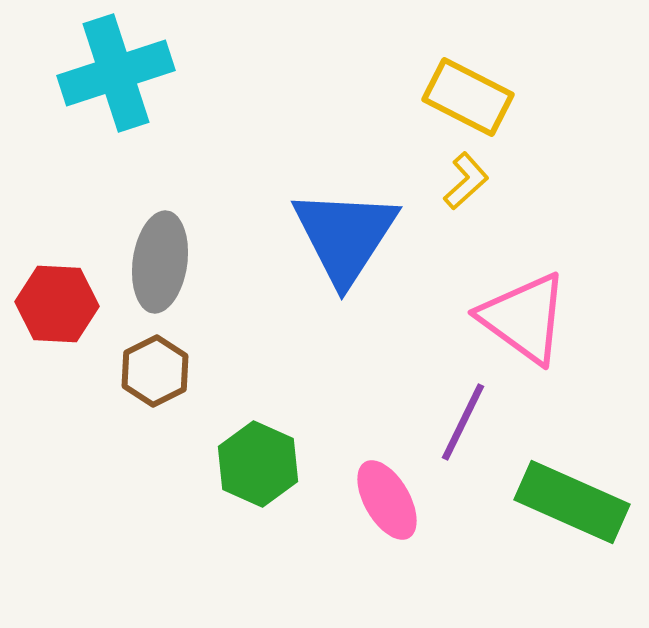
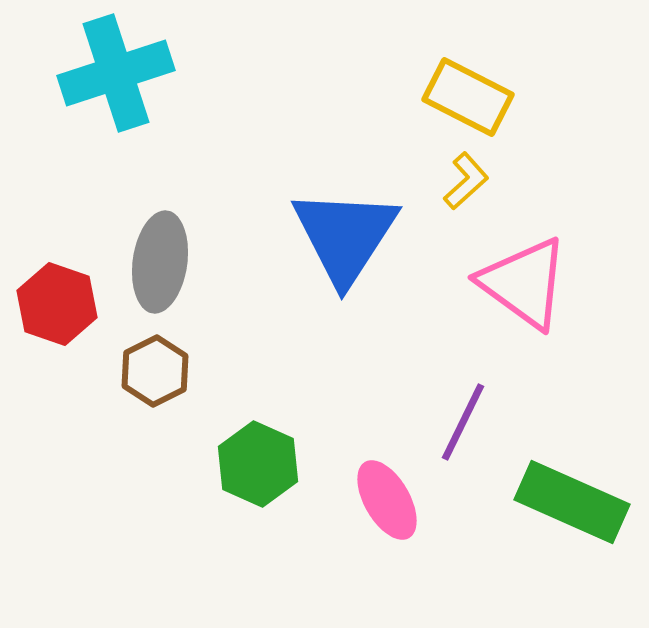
red hexagon: rotated 16 degrees clockwise
pink triangle: moved 35 px up
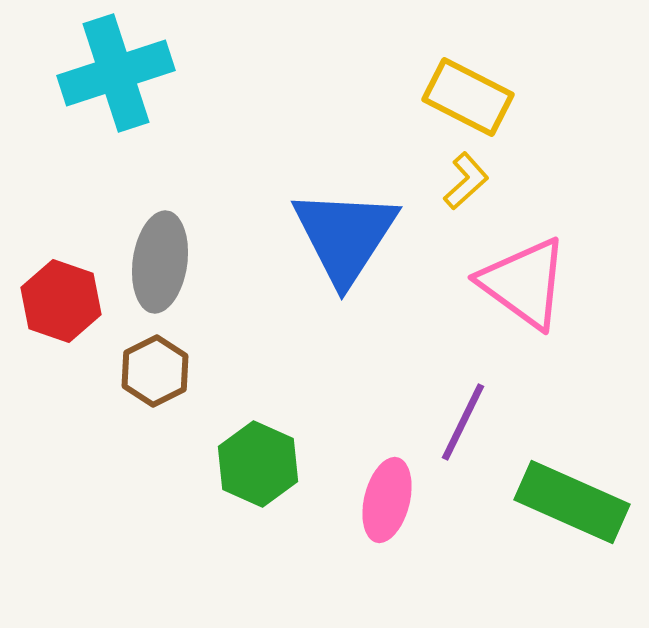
red hexagon: moved 4 px right, 3 px up
pink ellipse: rotated 44 degrees clockwise
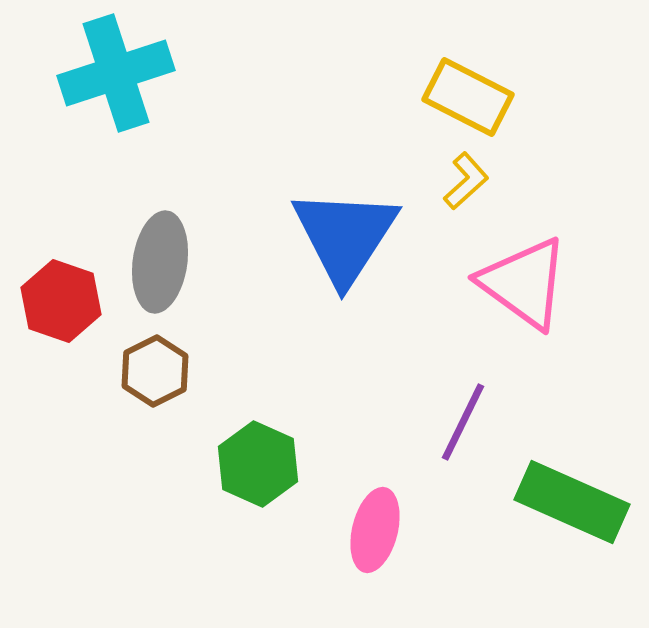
pink ellipse: moved 12 px left, 30 px down
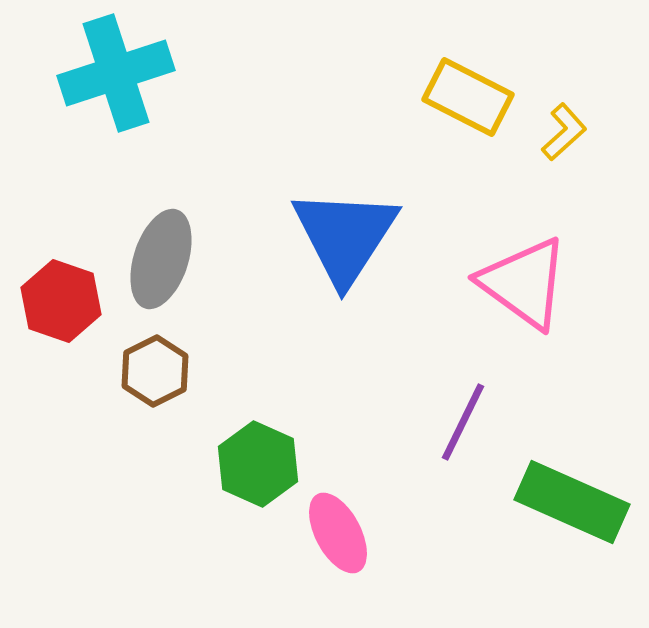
yellow L-shape: moved 98 px right, 49 px up
gray ellipse: moved 1 px right, 3 px up; rotated 10 degrees clockwise
pink ellipse: moved 37 px left, 3 px down; rotated 42 degrees counterclockwise
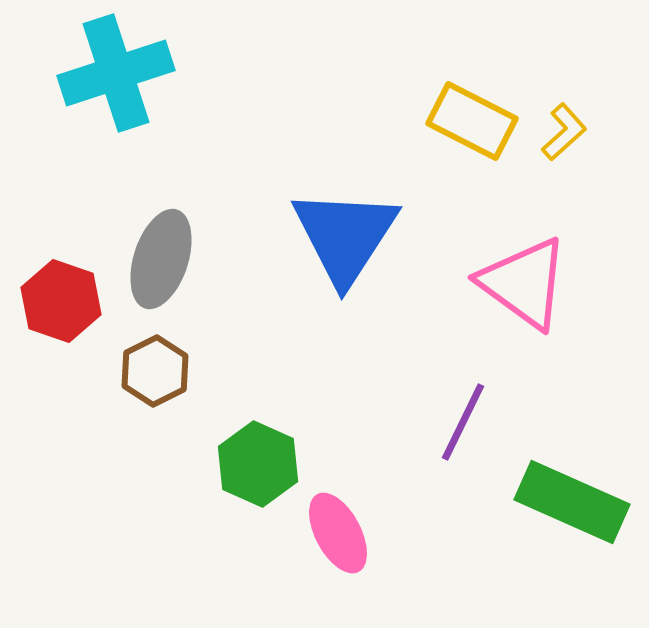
yellow rectangle: moved 4 px right, 24 px down
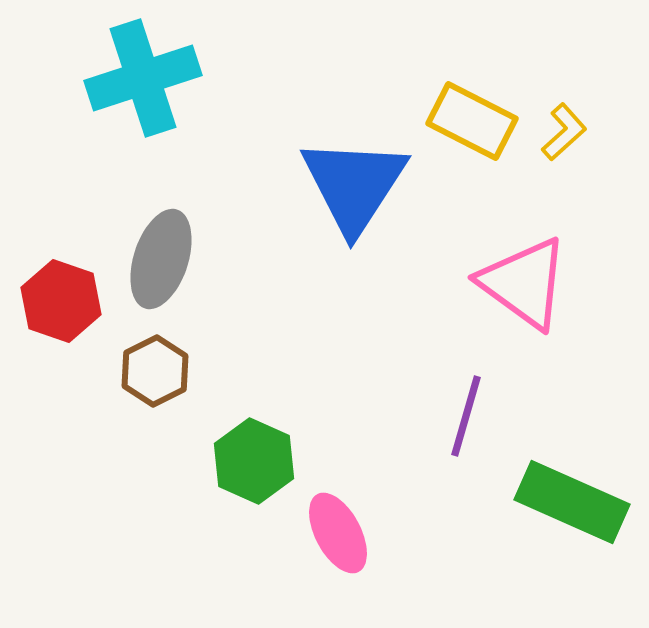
cyan cross: moved 27 px right, 5 px down
blue triangle: moved 9 px right, 51 px up
purple line: moved 3 px right, 6 px up; rotated 10 degrees counterclockwise
green hexagon: moved 4 px left, 3 px up
